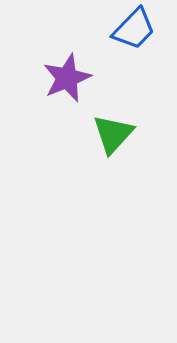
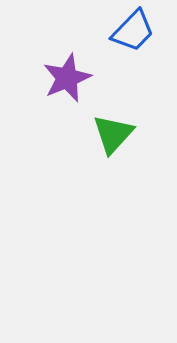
blue trapezoid: moved 1 px left, 2 px down
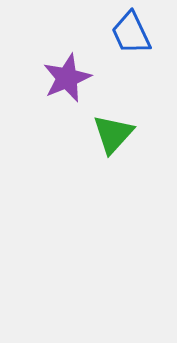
blue trapezoid: moved 2 px left, 2 px down; rotated 111 degrees clockwise
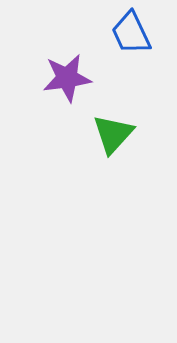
purple star: rotated 15 degrees clockwise
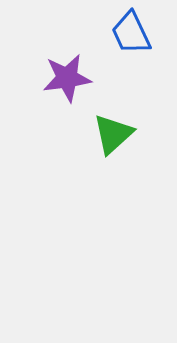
green triangle: rotated 6 degrees clockwise
